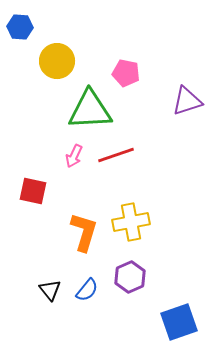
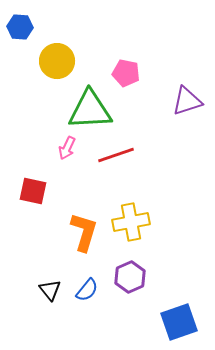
pink arrow: moved 7 px left, 8 px up
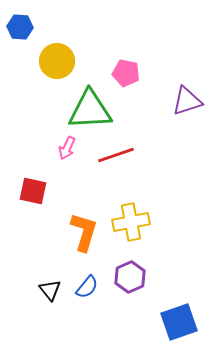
blue semicircle: moved 3 px up
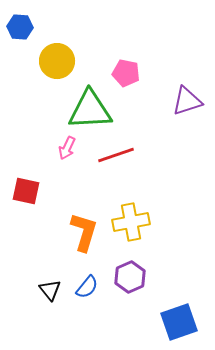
red square: moved 7 px left
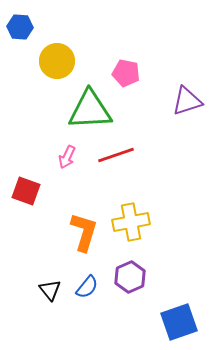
pink arrow: moved 9 px down
red square: rotated 8 degrees clockwise
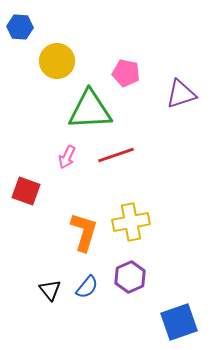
purple triangle: moved 6 px left, 7 px up
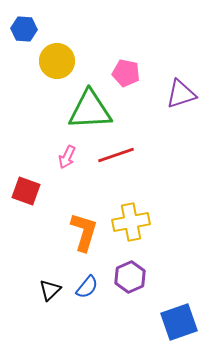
blue hexagon: moved 4 px right, 2 px down
black triangle: rotated 25 degrees clockwise
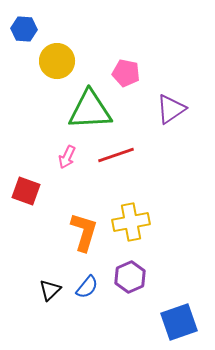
purple triangle: moved 10 px left, 15 px down; rotated 16 degrees counterclockwise
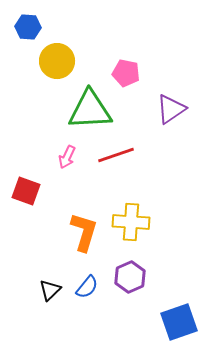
blue hexagon: moved 4 px right, 2 px up
yellow cross: rotated 15 degrees clockwise
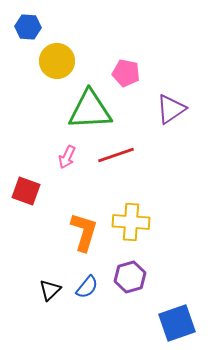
purple hexagon: rotated 8 degrees clockwise
blue square: moved 2 px left, 1 px down
